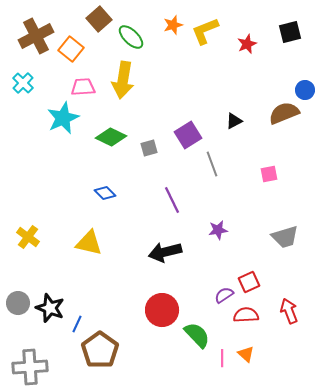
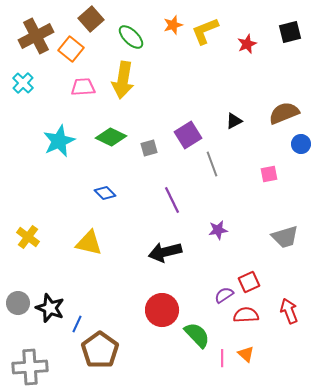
brown square: moved 8 px left
blue circle: moved 4 px left, 54 px down
cyan star: moved 4 px left, 23 px down
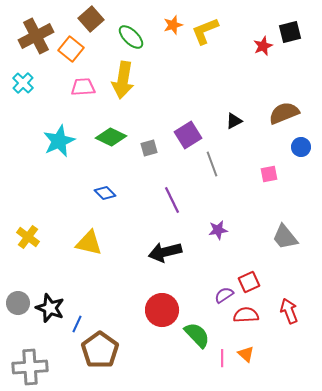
red star: moved 16 px right, 2 px down
blue circle: moved 3 px down
gray trapezoid: rotated 68 degrees clockwise
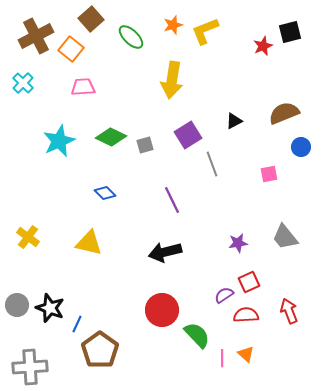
yellow arrow: moved 49 px right
gray square: moved 4 px left, 3 px up
purple star: moved 20 px right, 13 px down
gray circle: moved 1 px left, 2 px down
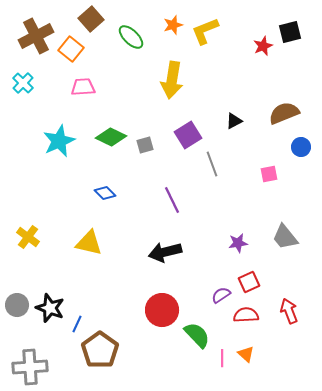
purple semicircle: moved 3 px left
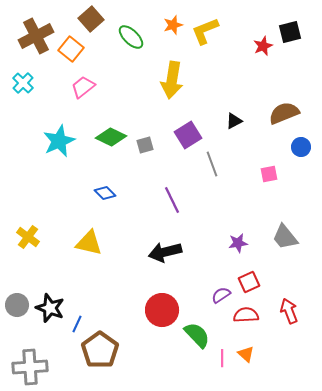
pink trapezoid: rotated 35 degrees counterclockwise
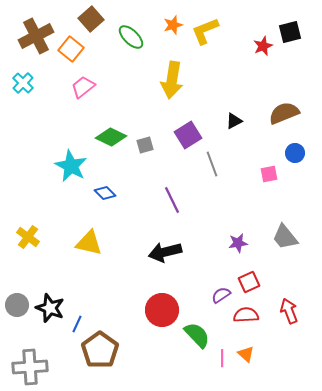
cyan star: moved 12 px right, 25 px down; rotated 20 degrees counterclockwise
blue circle: moved 6 px left, 6 px down
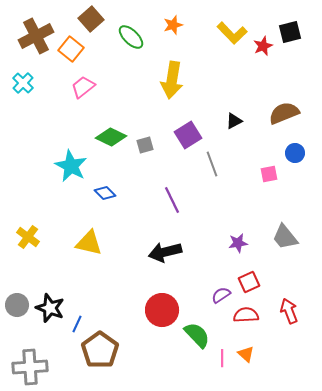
yellow L-shape: moved 27 px right, 2 px down; rotated 112 degrees counterclockwise
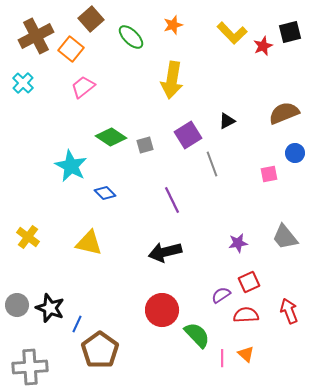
black triangle: moved 7 px left
green diamond: rotated 8 degrees clockwise
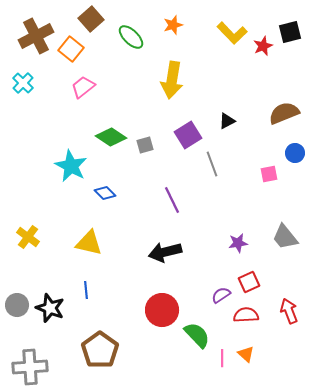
blue line: moved 9 px right, 34 px up; rotated 30 degrees counterclockwise
